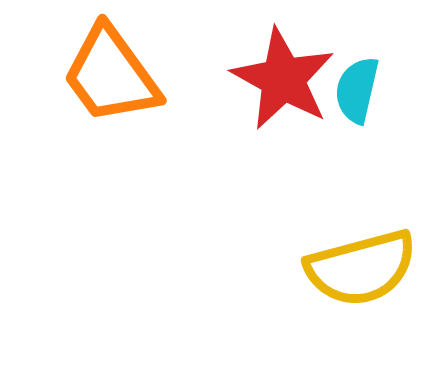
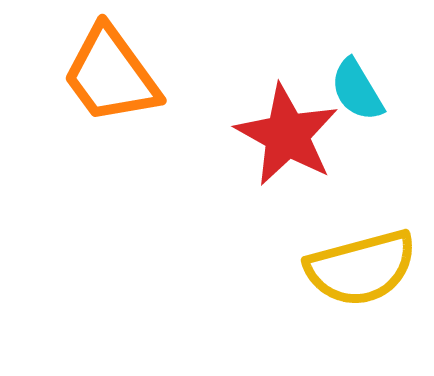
red star: moved 4 px right, 56 px down
cyan semicircle: rotated 44 degrees counterclockwise
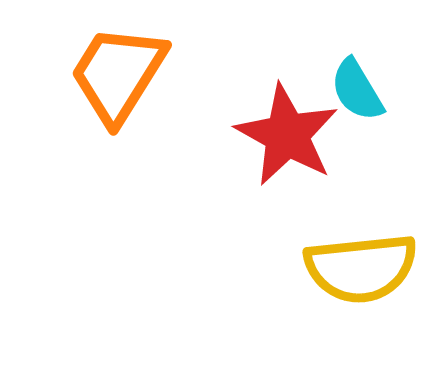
orange trapezoid: moved 7 px right, 1 px up; rotated 68 degrees clockwise
yellow semicircle: rotated 9 degrees clockwise
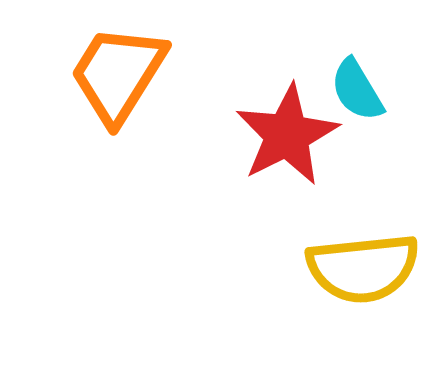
red star: rotated 16 degrees clockwise
yellow semicircle: moved 2 px right
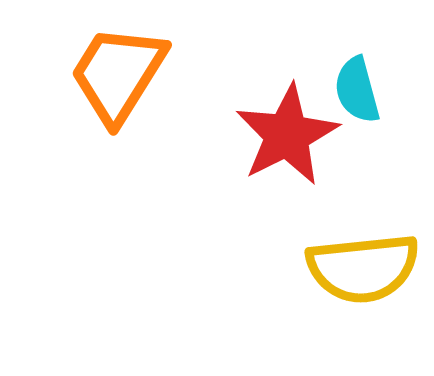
cyan semicircle: rotated 16 degrees clockwise
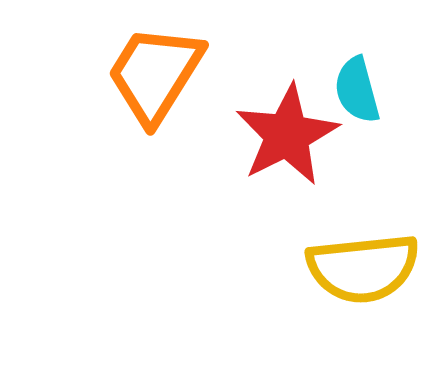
orange trapezoid: moved 37 px right
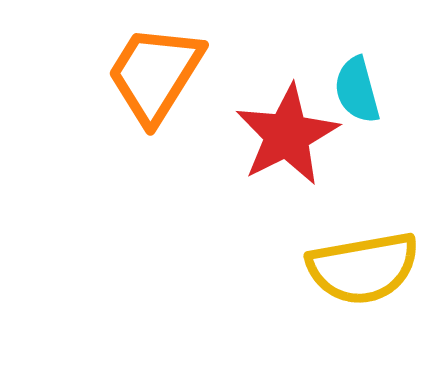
yellow semicircle: rotated 4 degrees counterclockwise
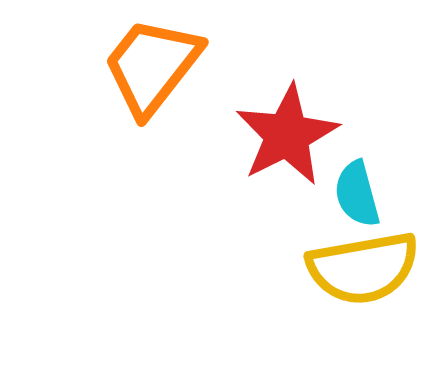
orange trapezoid: moved 3 px left, 8 px up; rotated 6 degrees clockwise
cyan semicircle: moved 104 px down
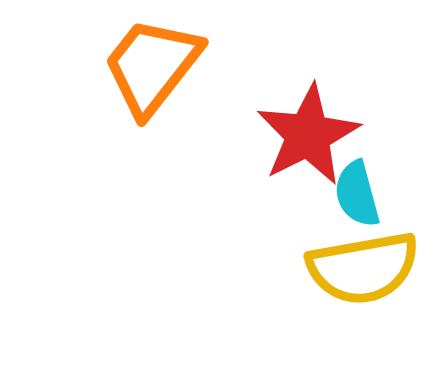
red star: moved 21 px right
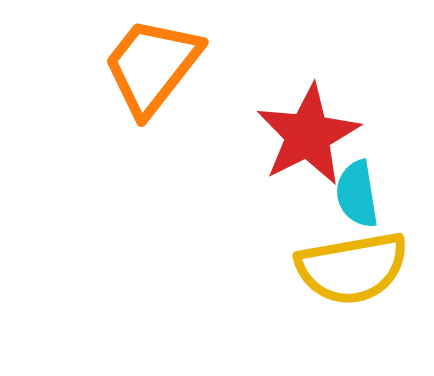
cyan semicircle: rotated 6 degrees clockwise
yellow semicircle: moved 11 px left
